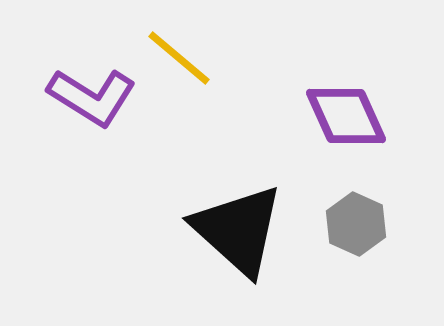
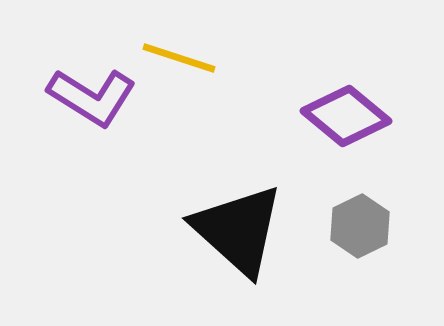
yellow line: rotated 22 degrees counterclockwise
purple diamond: rotated 26 degrees counterclockwise
gray hexagon: moved 4 px right, 2 px down; rotated 10 degrees clockwise
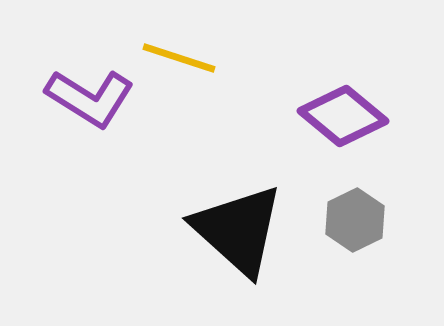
purple L-shape: moved 2 px left, 1 px down
purple diamond: moved 3 px left
gray hexagon: moved 5 px left, 6 px up
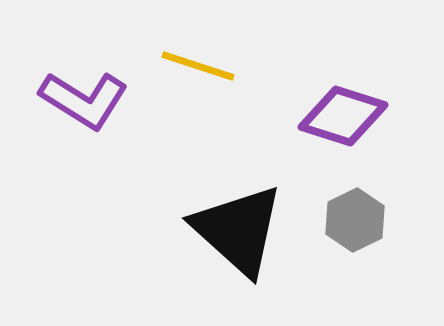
yellow line: moved 19 px right, 8 px down
purple L-shape: moved 6 px left, 2 px down
purple diamond: rotated 22 degrees counterclockwise
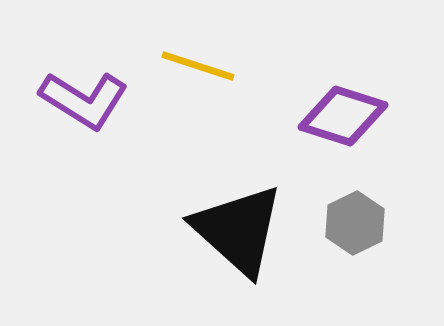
gray hexagon: moved 3 px down
